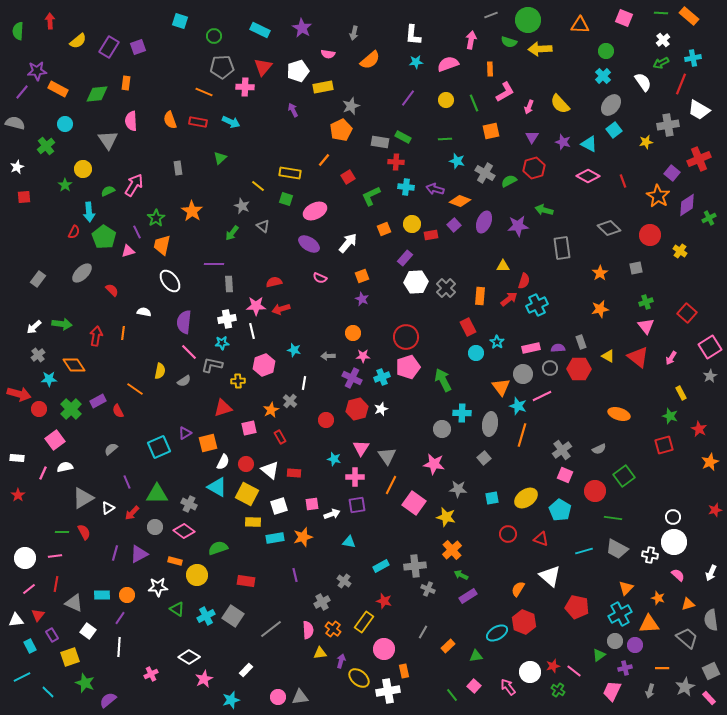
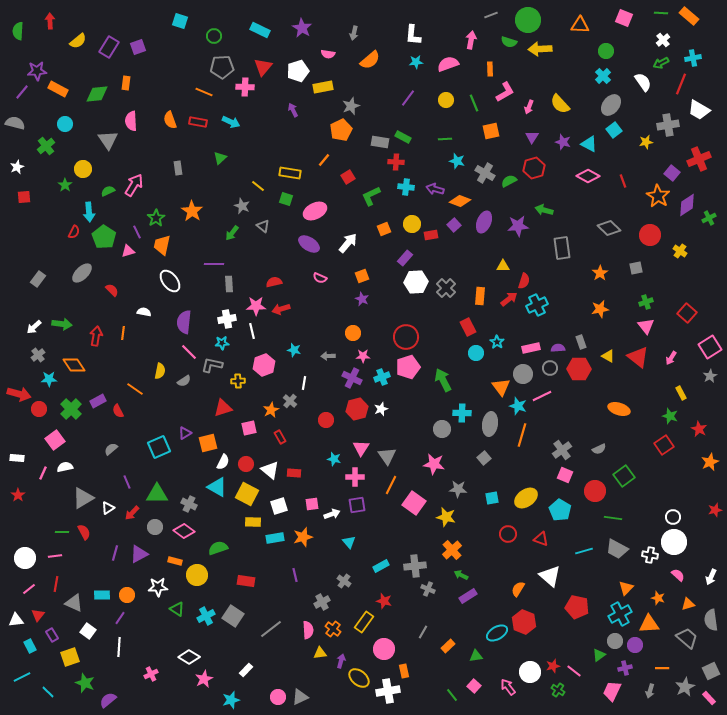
orange ellipse at (619, 414): moved 5 px up
red square at (664, 445): rotated 18 degrees counterclockwise
cyan triangle at (349, 542): rotated 40 degrees clockwise
white arrow at (711, 573): moved 4 px down
gray triangle at (300, 697): rotated 18 degrees counterclockwise
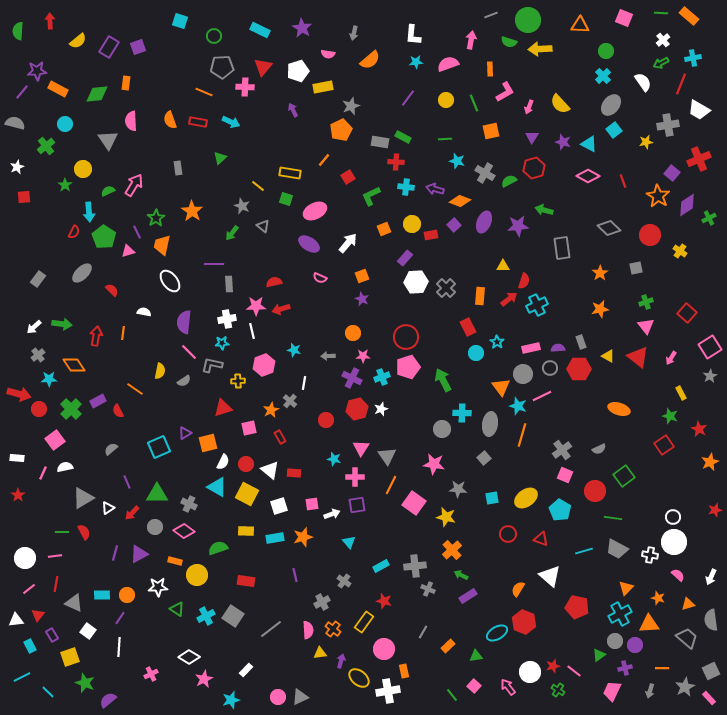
yellow rectangle at (253, 522): moved 7 px left, 9 px down
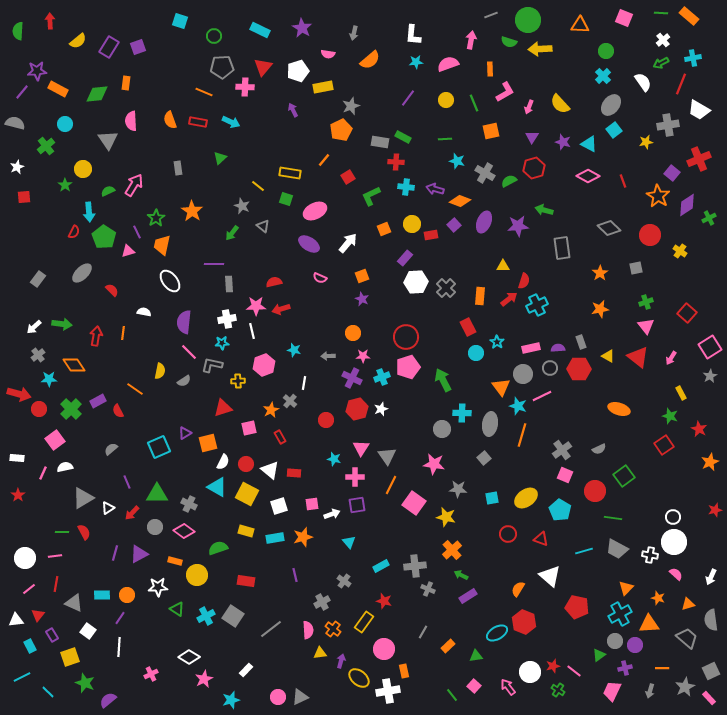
yellow rectangle at (246, 531): rotated 14 degrees clockwise
pink semicircle at (678, 575): moved 2 px left, 1 px up
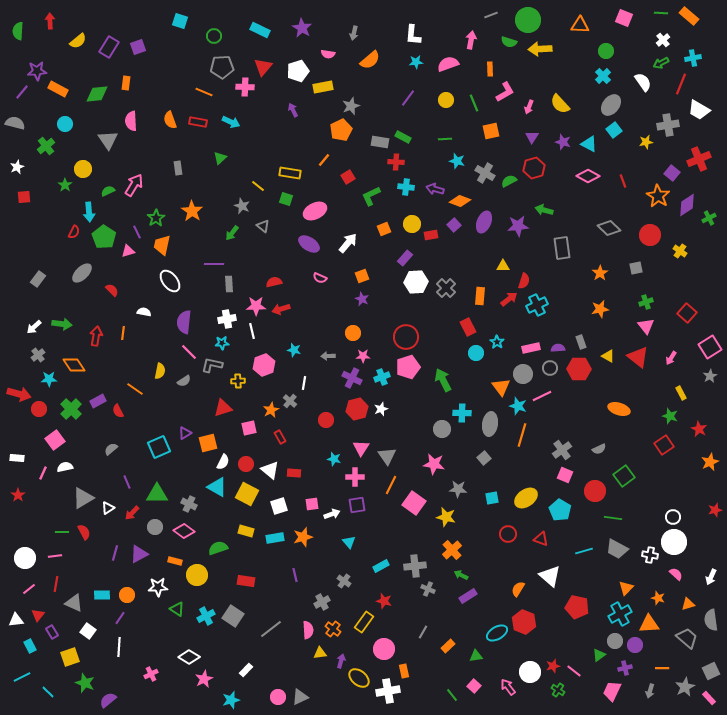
purple rectangle at (52, 635): moved 3 px up
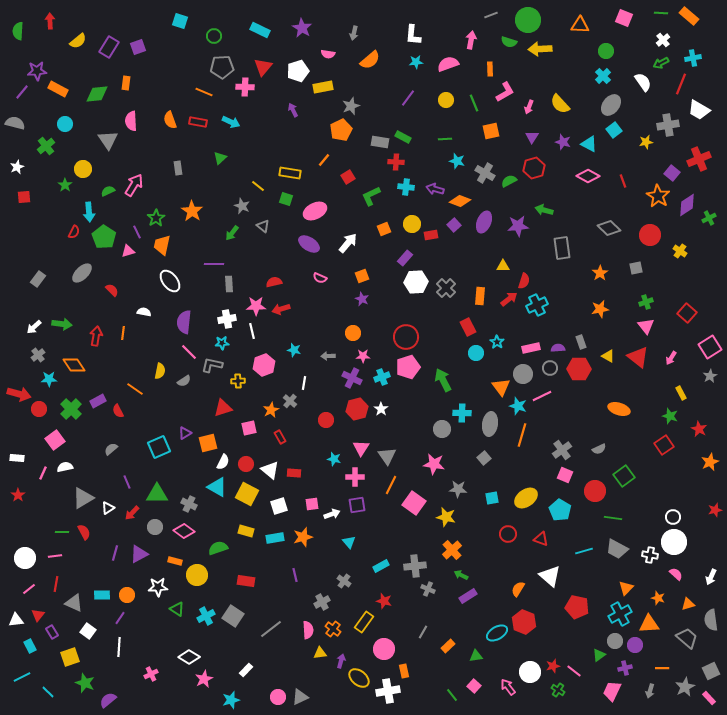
white star at (381, 409): rotated 16 degrees counterclockwise
